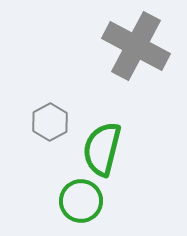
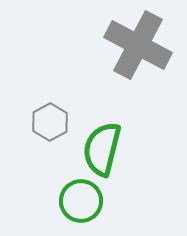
gray cross: moved 2 px right, 1 px up
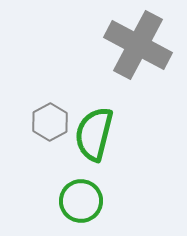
green semicircle: moved 8 px left, 15 px up
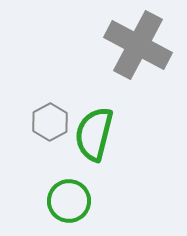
green circle: moved 12 px left
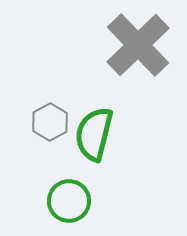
gray cross: rotated 18 degrees clockwise
